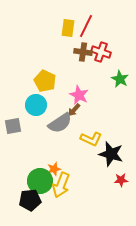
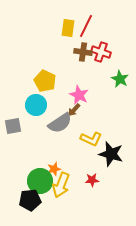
red star: moved 29 px left
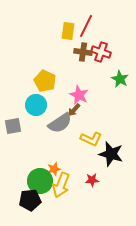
yellow rectangle: moved 3 px down
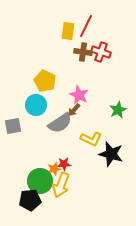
green star: moved 2 px left, 31 px down; rotated 18 degrees clockwise
red star: moved 28 px left, 16 px up
